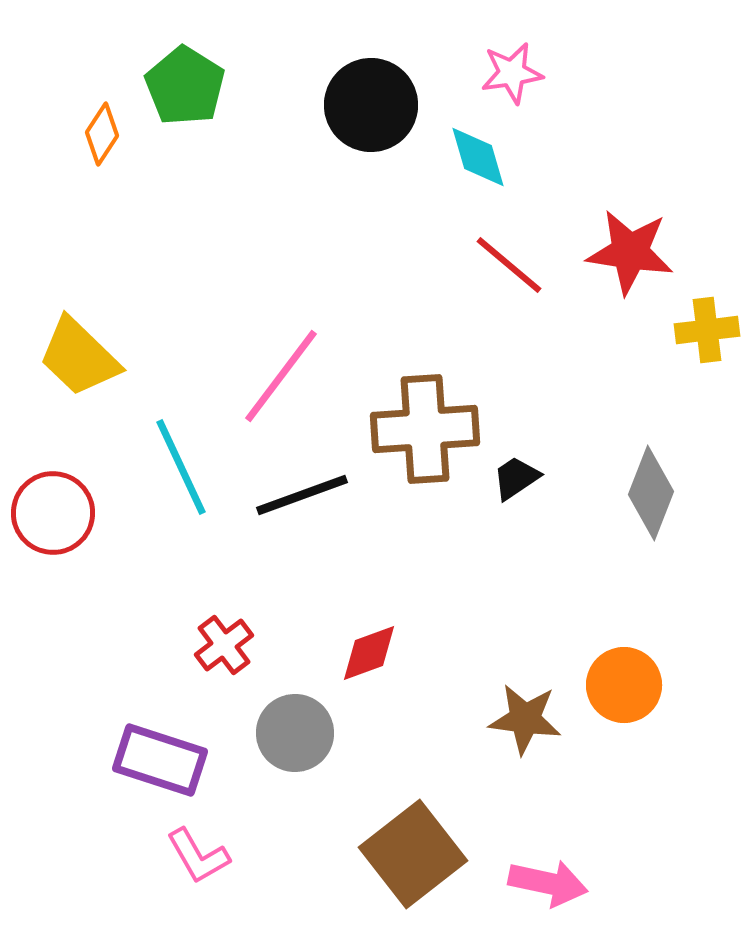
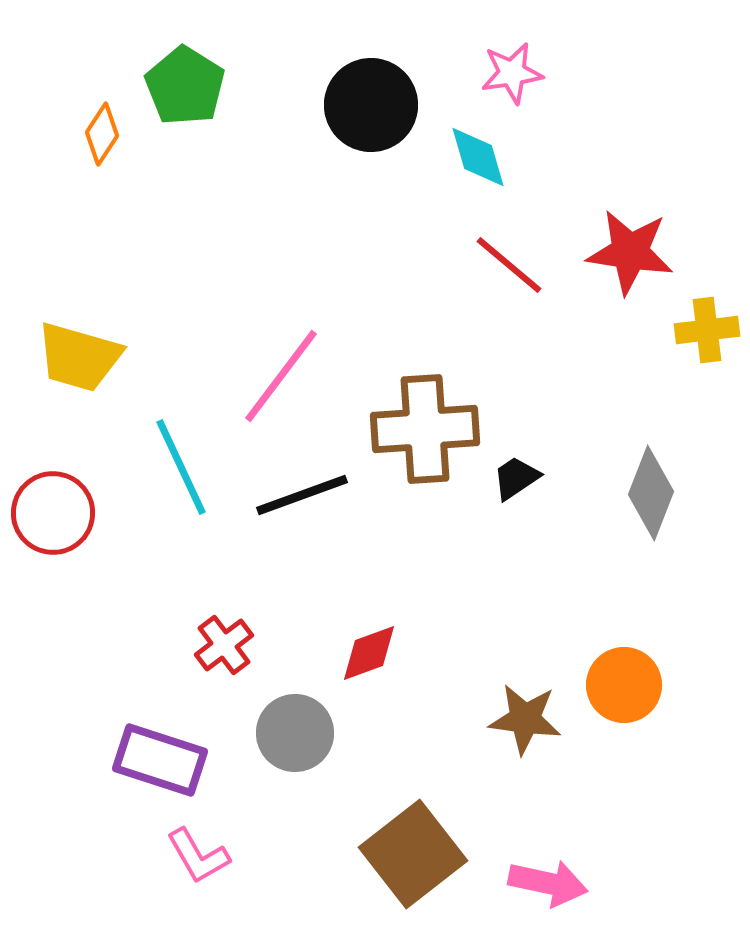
yellow trapezoid: rotated 28 degrees counterclockwise
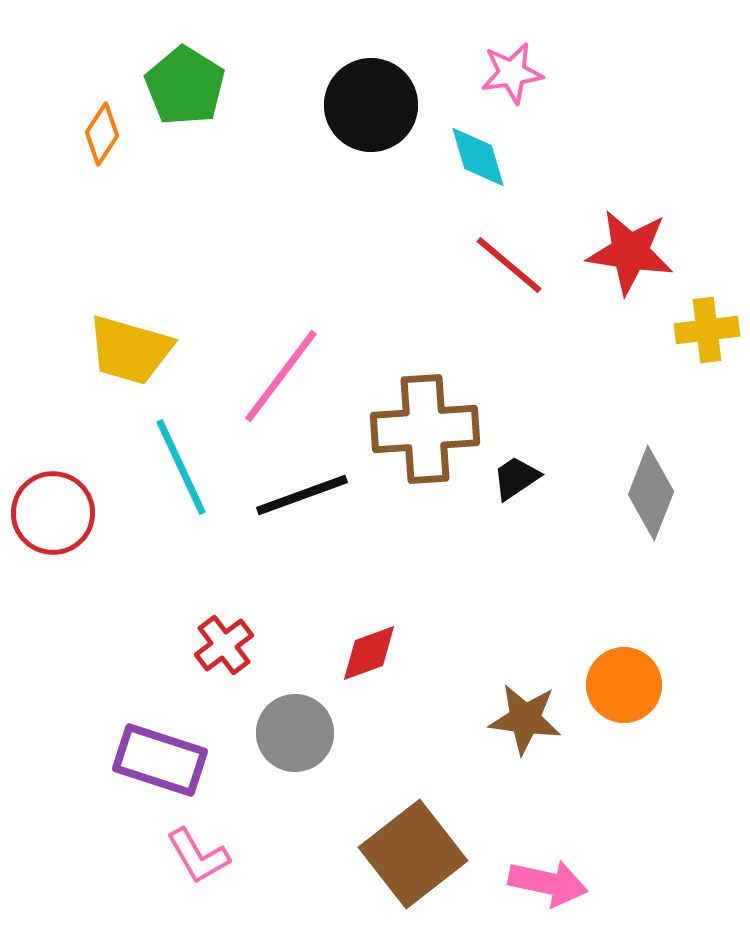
yellow trapezoid: moved 51 px right, 7 px up
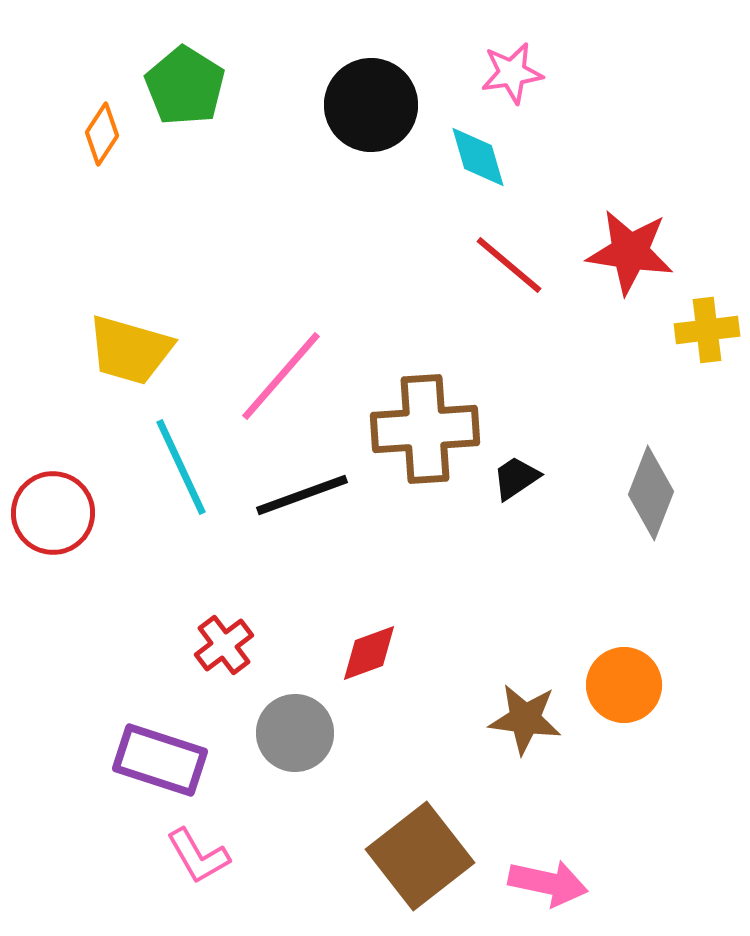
pink line: rotated 4 degrees clockwise
brown square: moved 7 px right, 2 px down
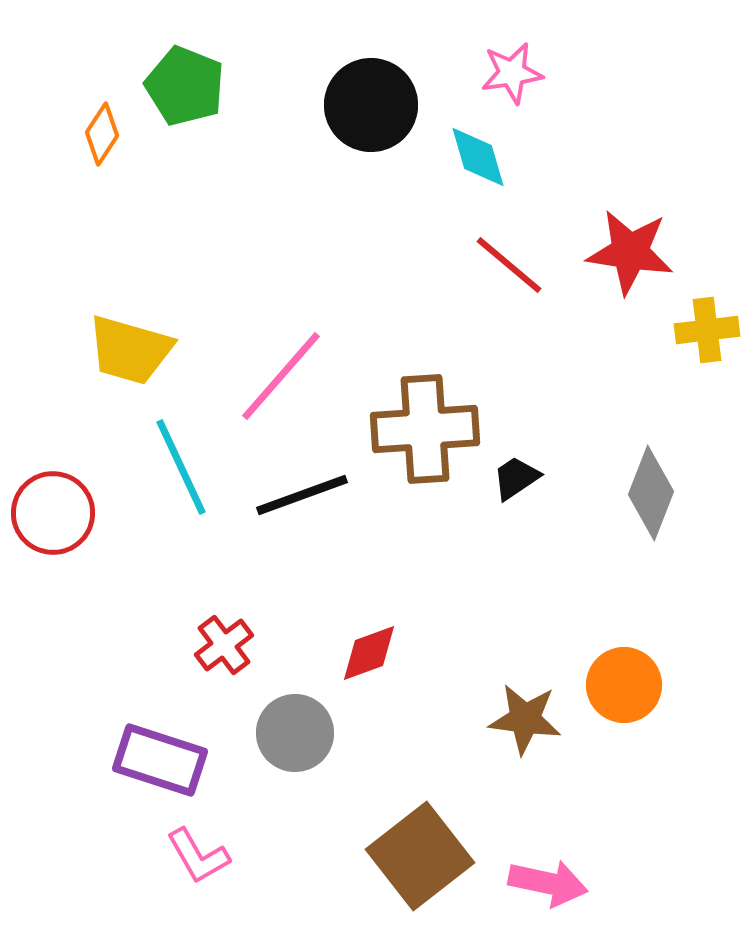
green pentagon: rotated 10 degrees counterclockwise
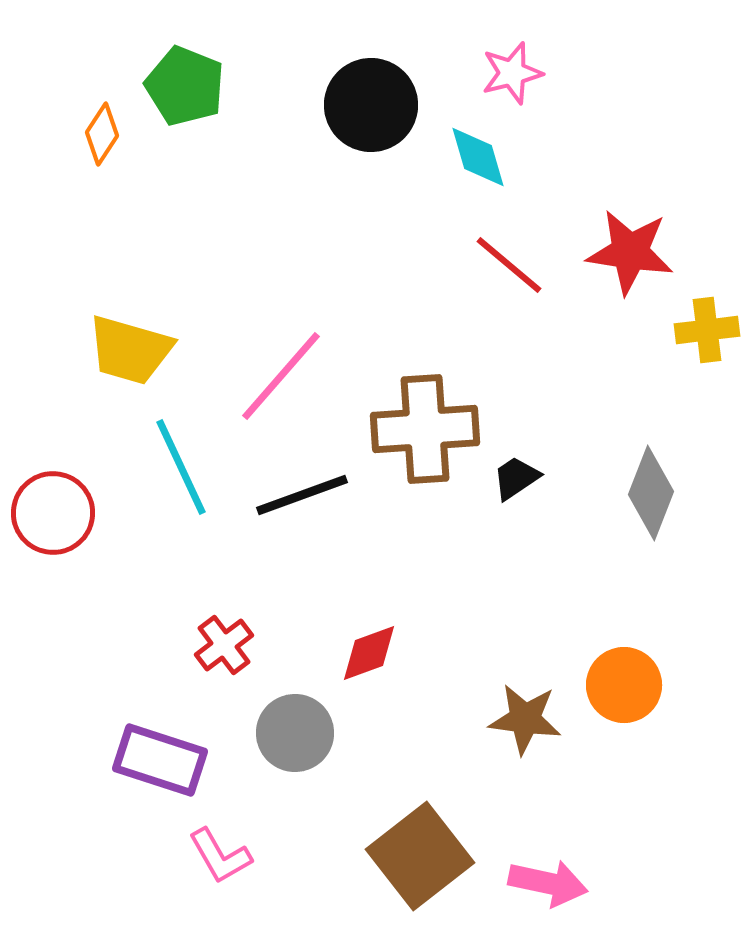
pink star: rotated 6 degrees counterclockwise
pink L-shape: moved 22 px right
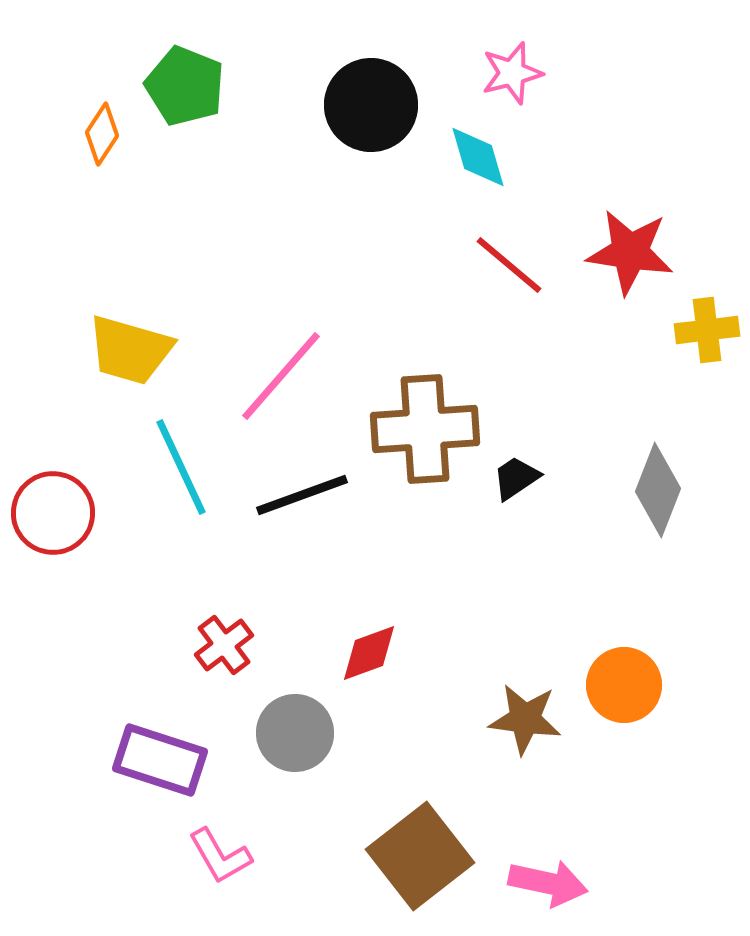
gray diamond: moved 7 px right, 3 px up
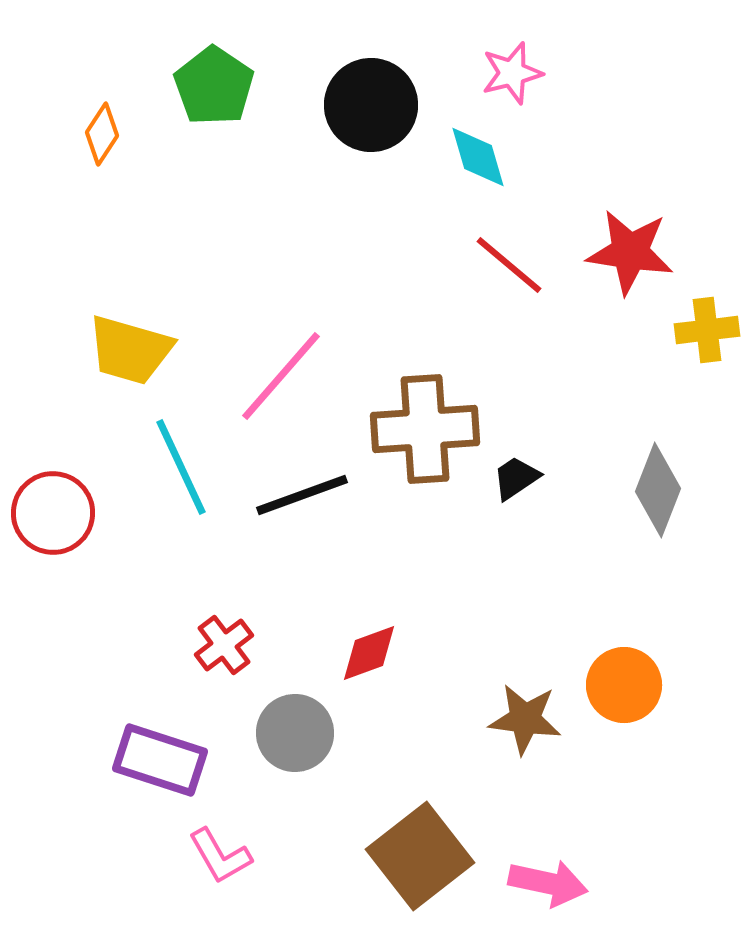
green pentagon: moved 29 px right; rotated 12 degrees clockwise
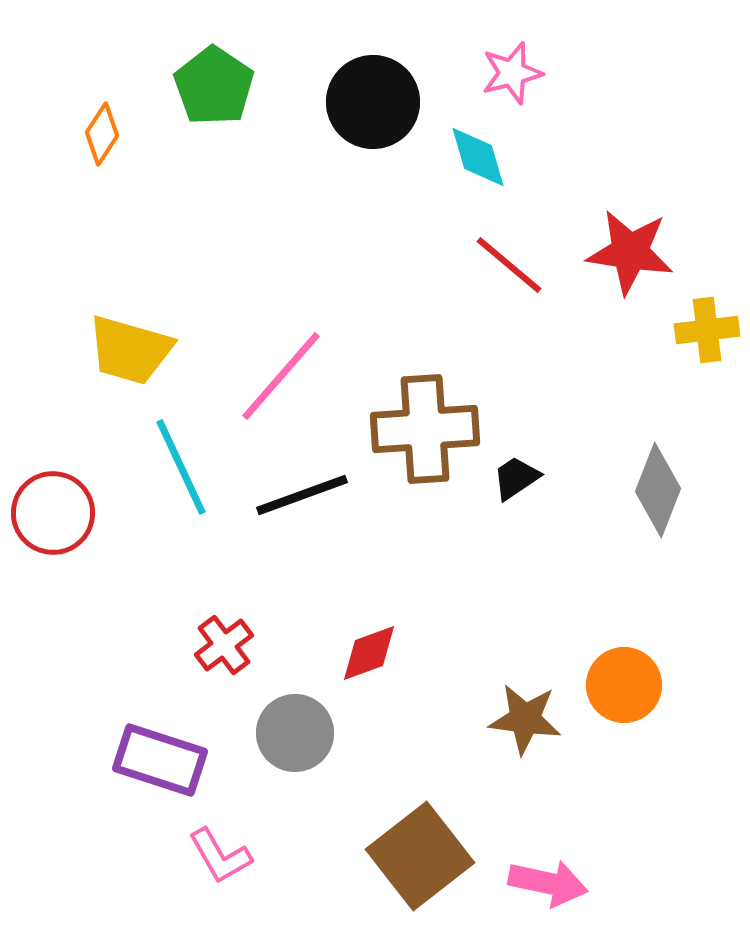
black circle: moved 2 px right, 3 px up
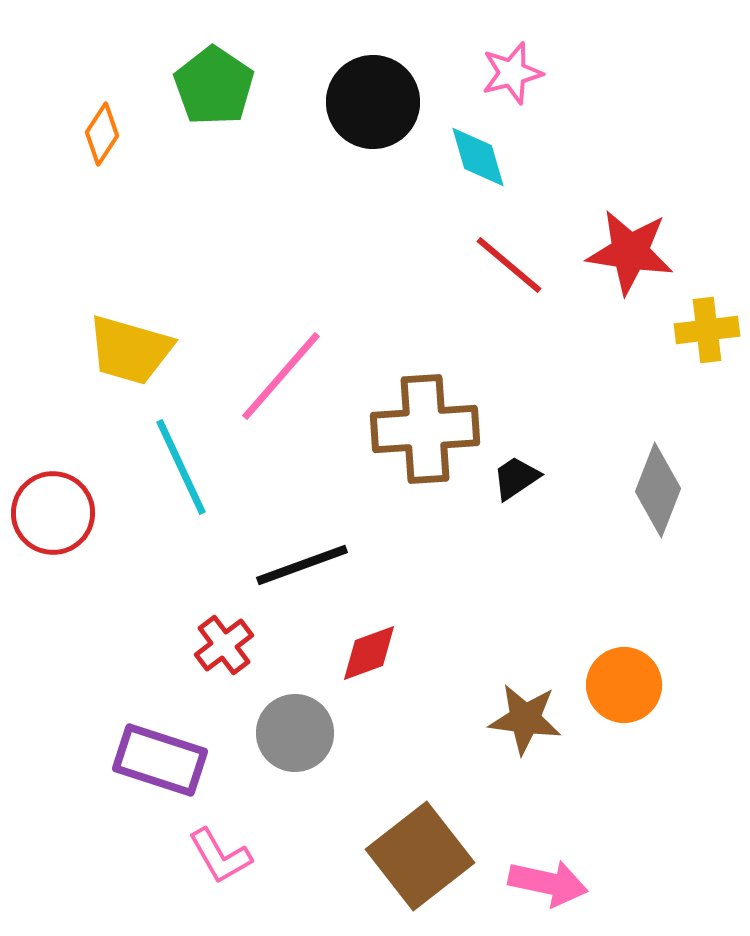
black line: moved 70 px down
